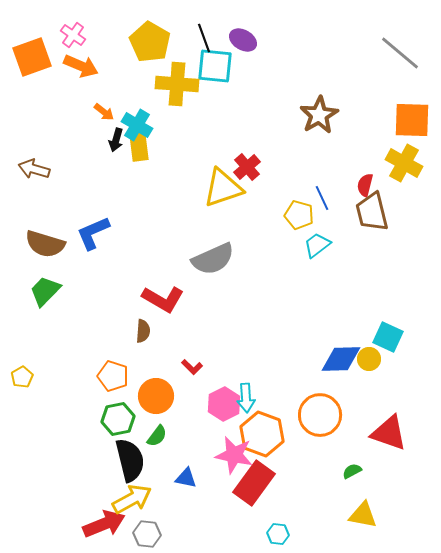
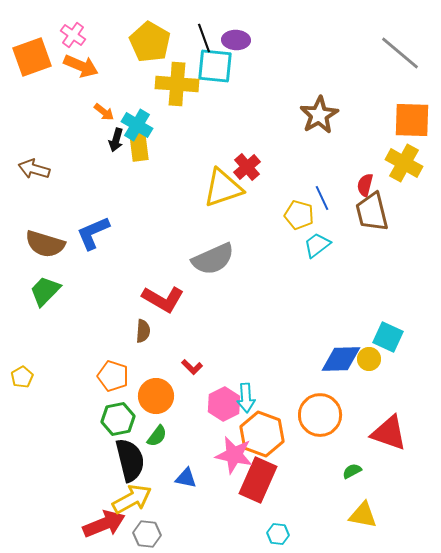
purple ellipse at (243, 40): moved 7 px left; rotated 28 degrees counterclockwise
red rectangle at (254, 483): moved 4 px right, 3 px up; rotated 12 degrees counterclockwise
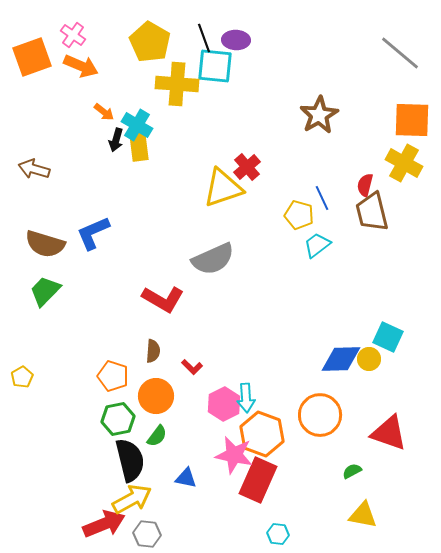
brown semicircle at (143, 331): moved 10 px right, 20 px down
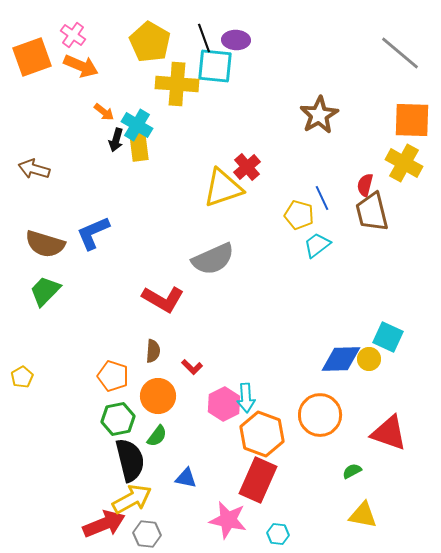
orange circle at (156, 396): moved 2 px right
pink star at (234, 455): moved 6 px left, 65 px down
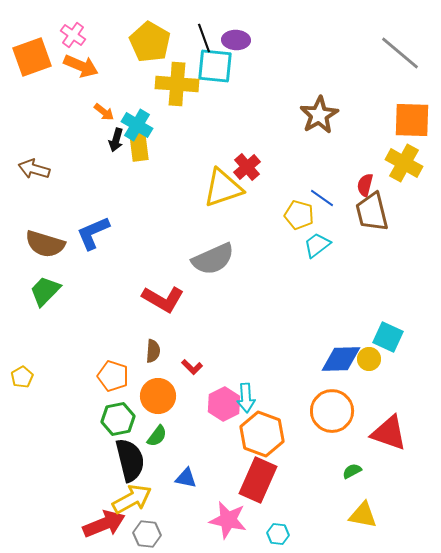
blue line at (322, 198): rotated 30 degrees counterclockwise
orange circle at (320, 415): moved 12 px right, 4 px up
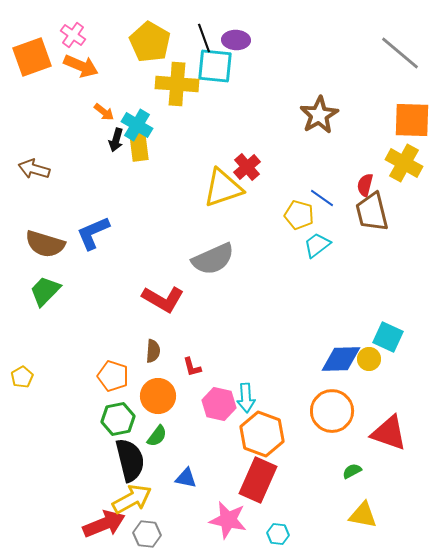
red L-shape at (192, 367): rotated 30 degrees clockwise
pink hexagon at (224, 404): moved 5 px left; rotated 20 degrees counterclockwise
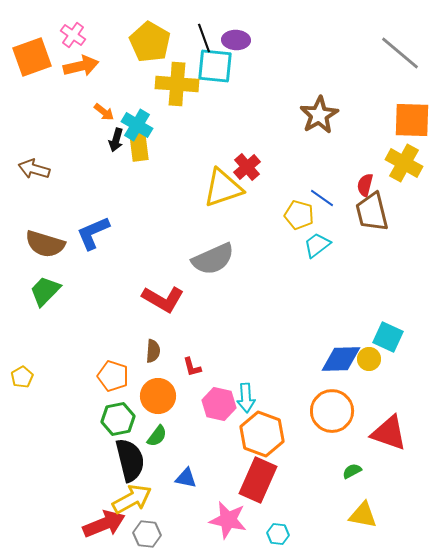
orange arrow at (81, 66): rotated 36 degrees counterclockwise
